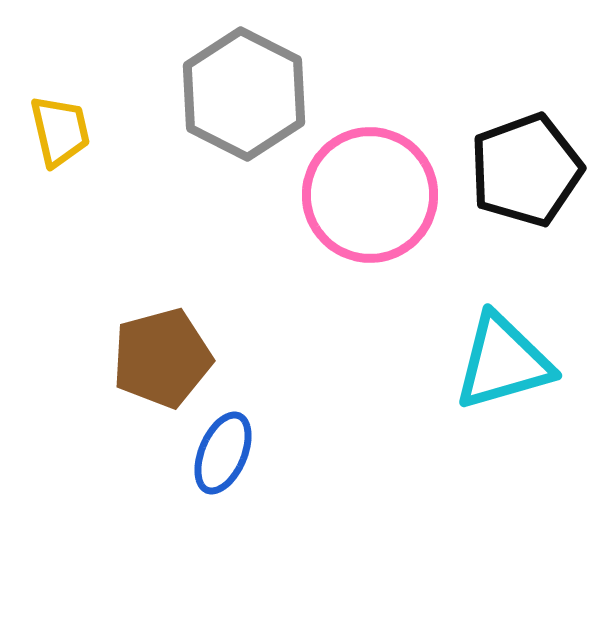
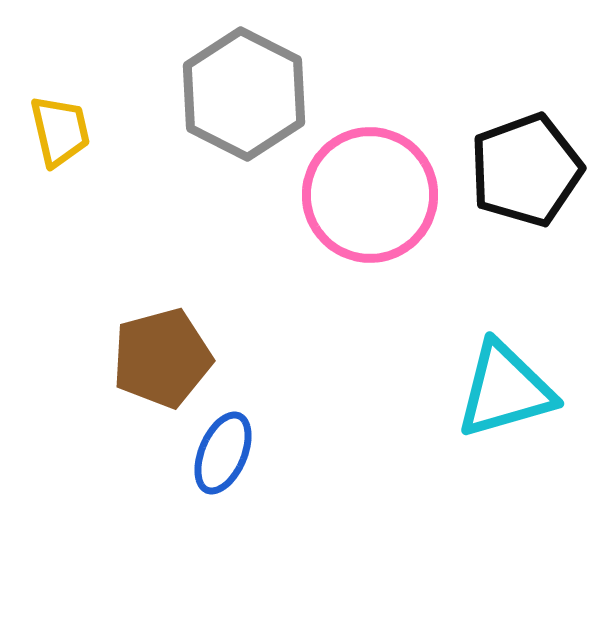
cyan triangle: moved 2 px right, 28 px down
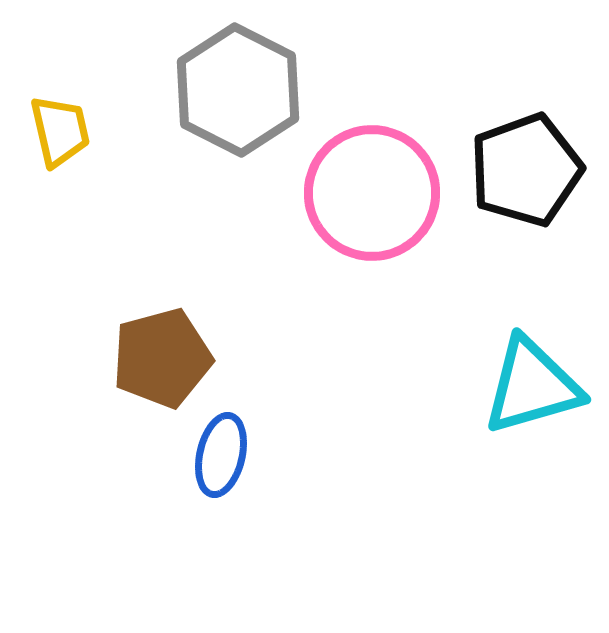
gray hexagon: moved 6 px left, 4 px up
pink circle: moved 2 px right, 2 px up
cyan triangle: moved 27 px right, 4 px up
blue ellipse: moved 2 px left, 2 px down; rotated 10 degrees counterclockwise
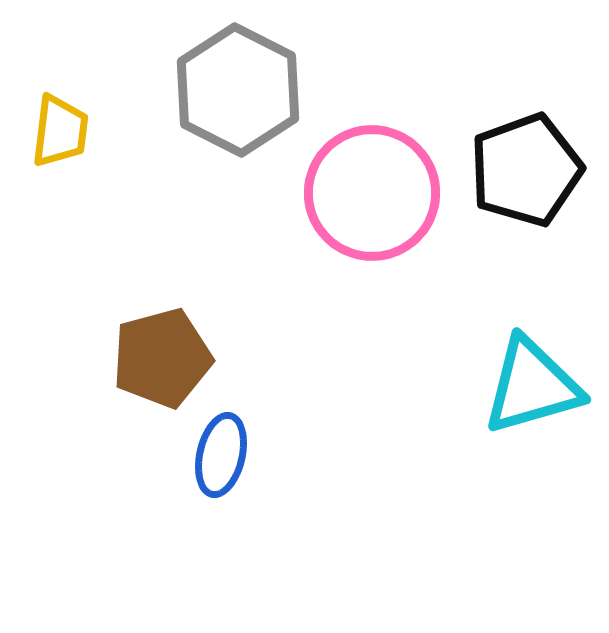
yellow trapezoid: rotated 20 degrees clockwise
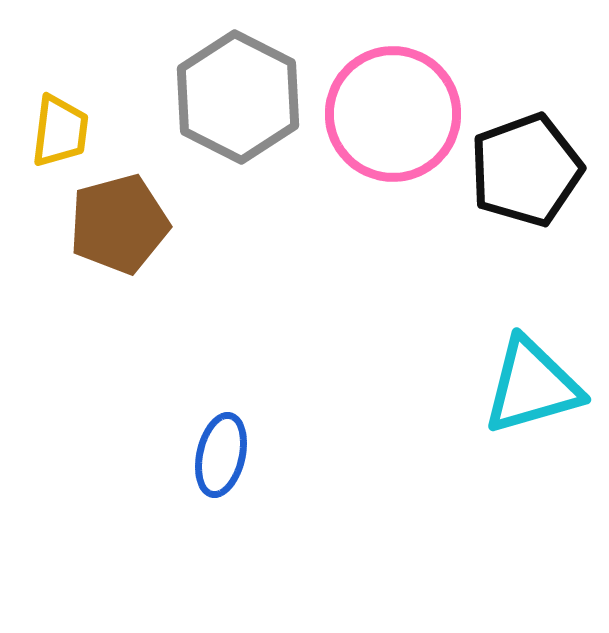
gray hexagon: moved 7 px down
pink circle: moved 21 px right, 79 px up
brown pentagon: moved 43 px left, 134 px up
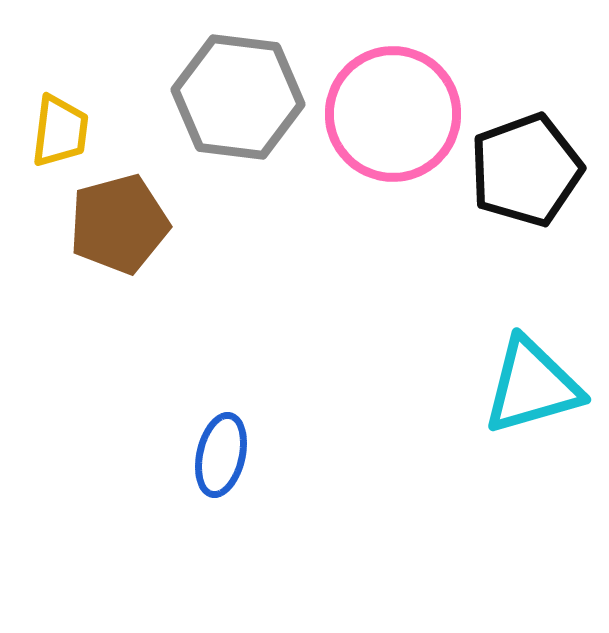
gray hexagon: rotated 20 degrees counterclockwise
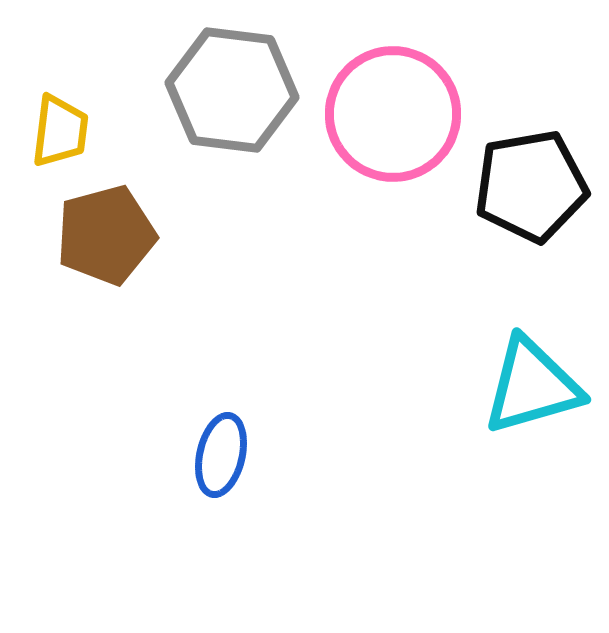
gray hexagon: moved 6 px left, 7 px up
black pentagon: moved 5 px right, 16 px down; rotated 10 degrees clockwise
brown pentagon: moved 13 px left, 11 px down
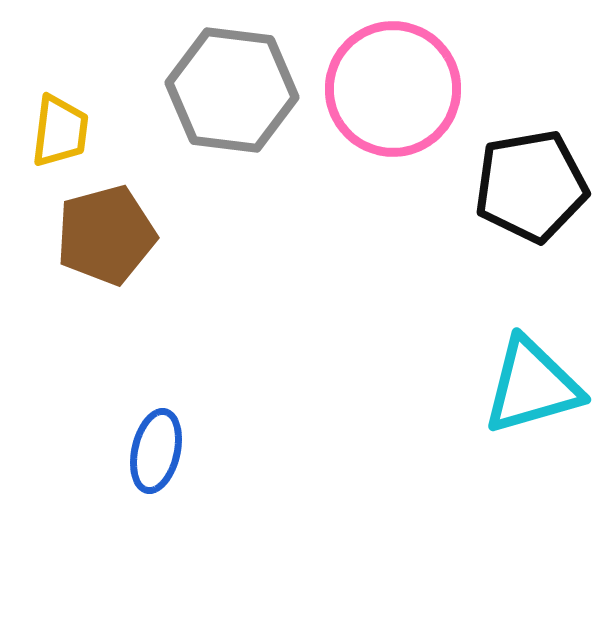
pink circle: moved 25 px up
blue ellipse: moved 65 px left, 4 px up
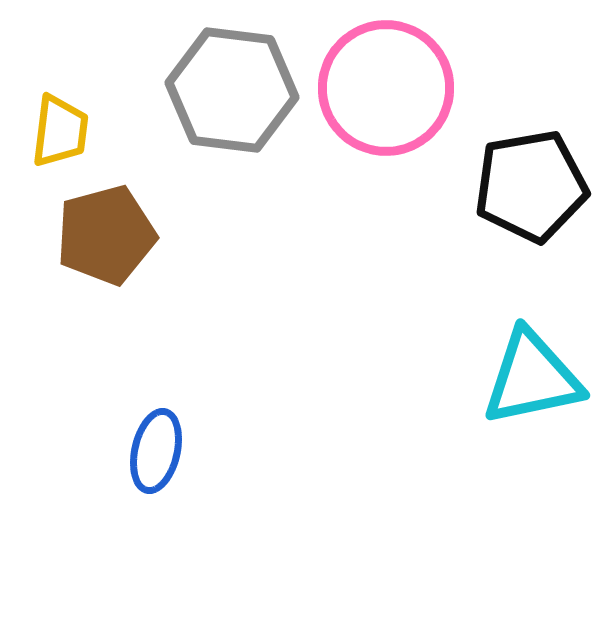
pink circle: moved 7 px left, 1 px up
cyan triangle: moved 8 px up; rotated 4 degrees clockwise
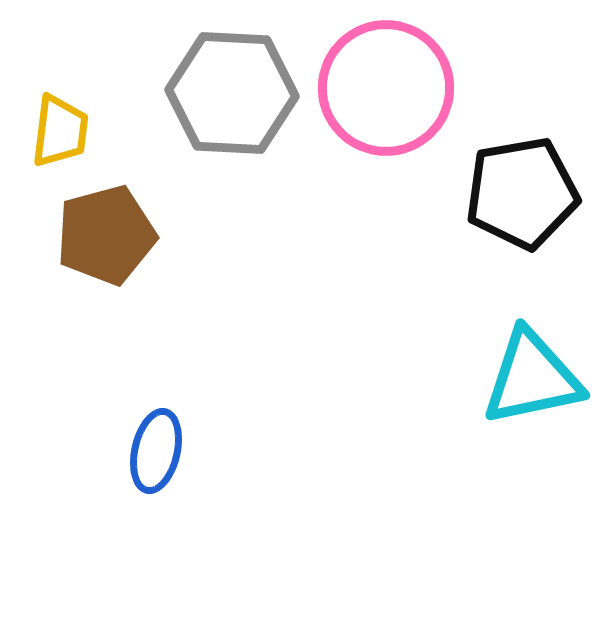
gray hexagon: moved 3 px down; rotated 4 degrees counterclockwise
black pentagon: moved 9 px left, 7 px down
